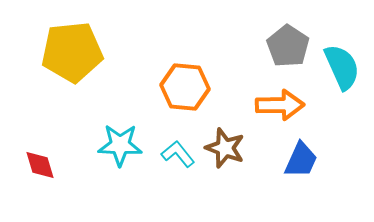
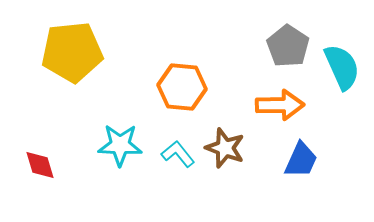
orange hexagon: moved 3 px left
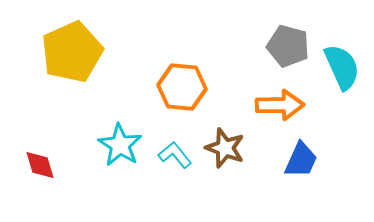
gray pentagon: rotated 18 degrees counterclockwise
yellow pentagon: rotated 18 degrees counterclockwise
cyan star: rotated 30 degrees clockwise
cyan L-shape: moved 3 px left, 1 px down
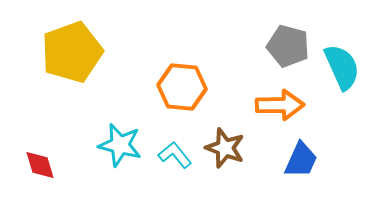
yellow pentagon: rotated 4 degrees clockwise
cyan star: rotated 18 degrees counterclockwise
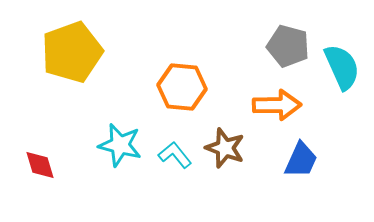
orange arrow: moved 3 px left
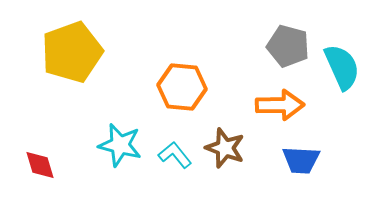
orange arrow: moved 3 px right
blue trapezoid: rotated 69 degrees clockwise
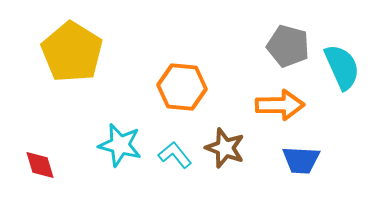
yellow pentagon: rotated 20 degrees counterclockwise
